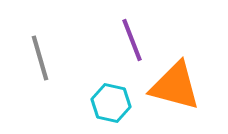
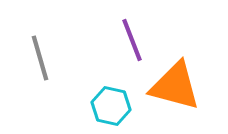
cyan hexagon: moved 3 px down
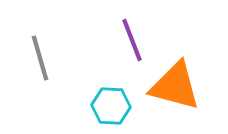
cyan hexagon: rotated 9 degrees counterclockwise
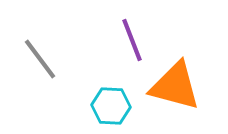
gray line: moved 1 px down; rotated 21 degrees counterclockwise
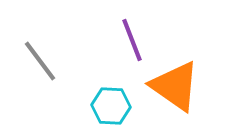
gray line: moved 2 px down
orange triangle: rotated 20 degrees clockwise
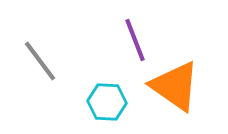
purple line: moved 3 px right
cyan hexagon: moved 4 px left, 4 px up
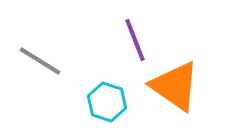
gray line: rotated 21 degrees counterclockwise
cyan hexagon: rotated 15 degrees clockwise
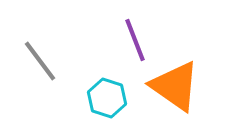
gray line: rotated 21 degrees clockwise
cyan hexagon: moved 4 px up
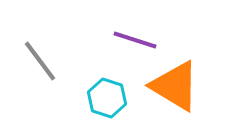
purple line: rotated 51 degrees counterclockwise
orange triangle: rotated 4 degrees counterclockwise
